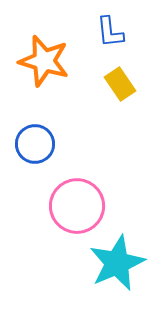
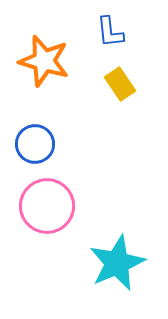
pink circle: moved 30 px left
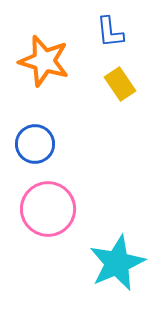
pink circle: moved 1 px right, 3 px down
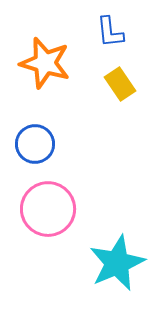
orange star: moved 1 px right, 2 px down
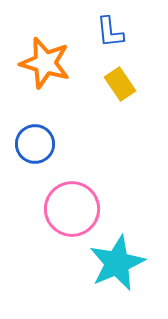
pink circle: moved 24 px right
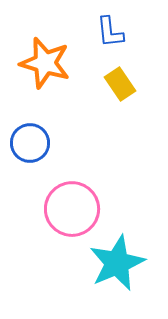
blue circle: moved 5 px left, 1 px up
